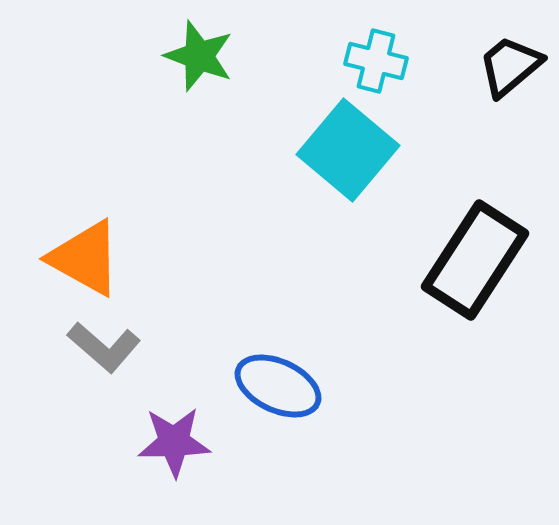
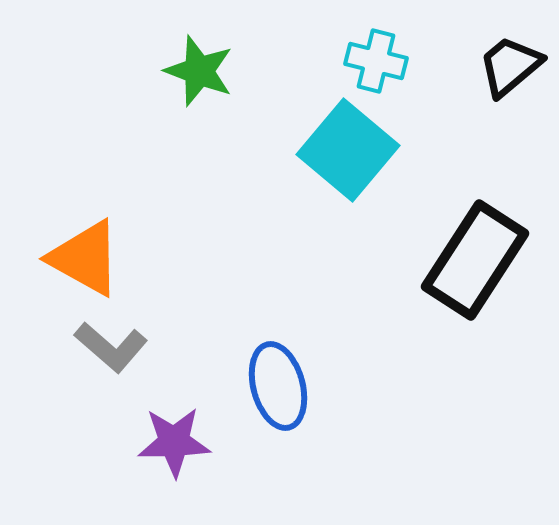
green star: moved 15 px down
gray L-shape: moved 7 px right
blue ellipse: rotated 50 degrees clockwise
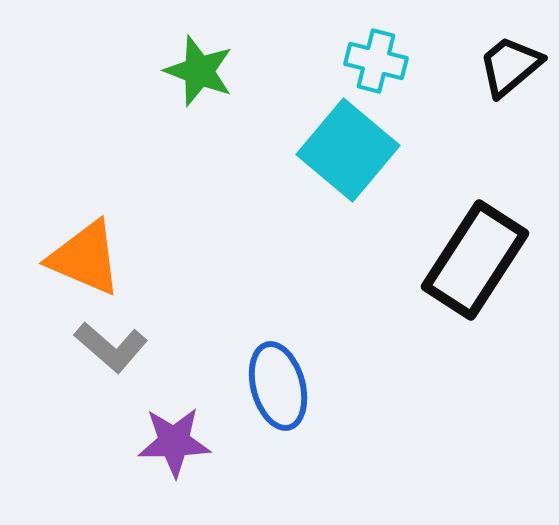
orange triangle: rotated 6 degrees counterclockwise
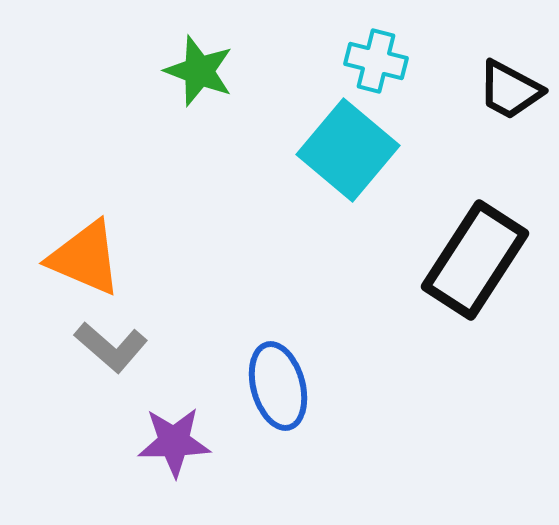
black trapezoid: moved 24 px down; rotated 112 degrees counterclockwise
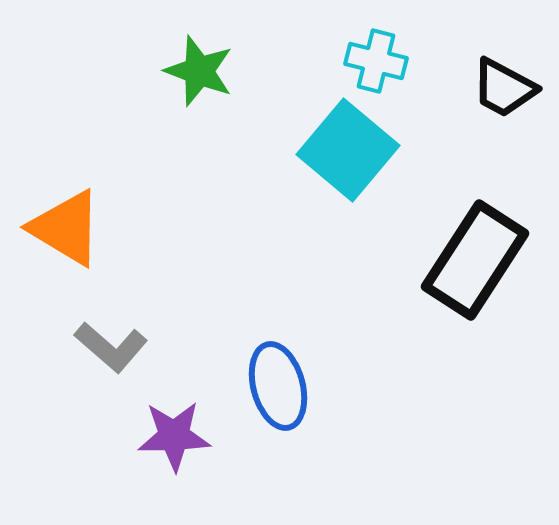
black trapezoid: moved 6 px left, 2 px up
orange triangle: moved 19 px left, 30 px up; rotated 8 degrees clockwise
purple star: moved 6 px up
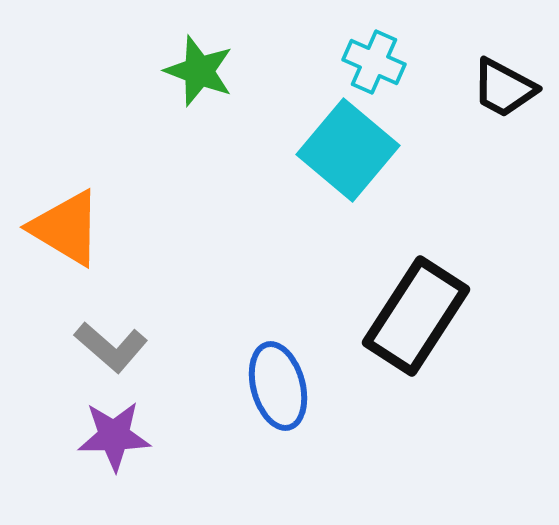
cyan cross: moved 2 px left, 1 px down; rotated 10 degrees clockwise
black rectangle: moved 59 px left, 56 px down
purple star: moved 60 px left
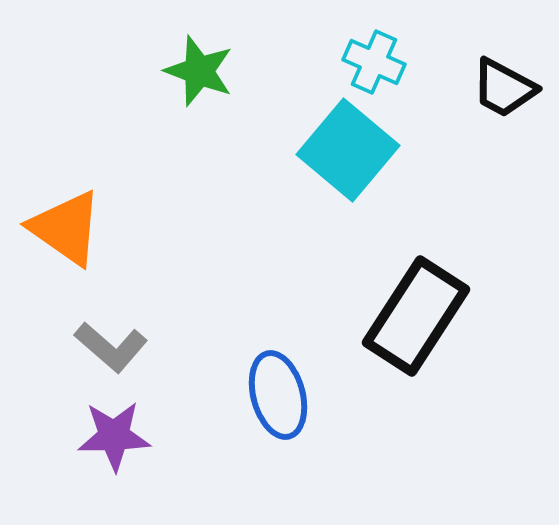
orange triangle: rotated 4 degrees clockwise
blue ellipse: moved 9 px down
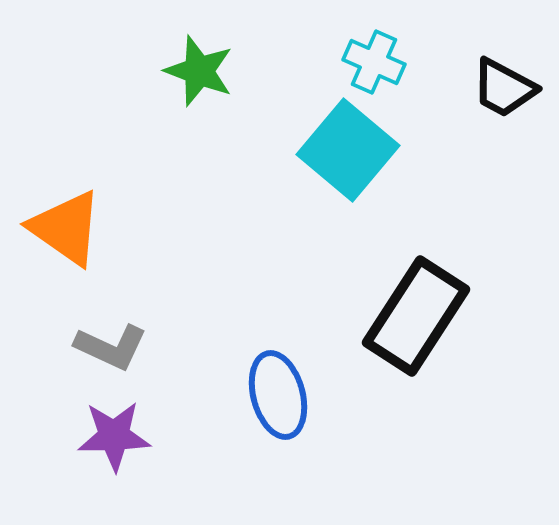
gray L-shape: rotated 16 degrees counterclockwise
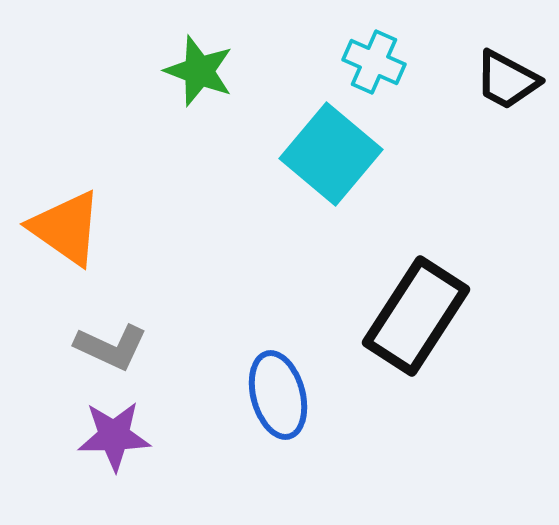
black trapezoid: moved 3 px right, 8 px up
cyan square: moved 17 px left, 4 px down
